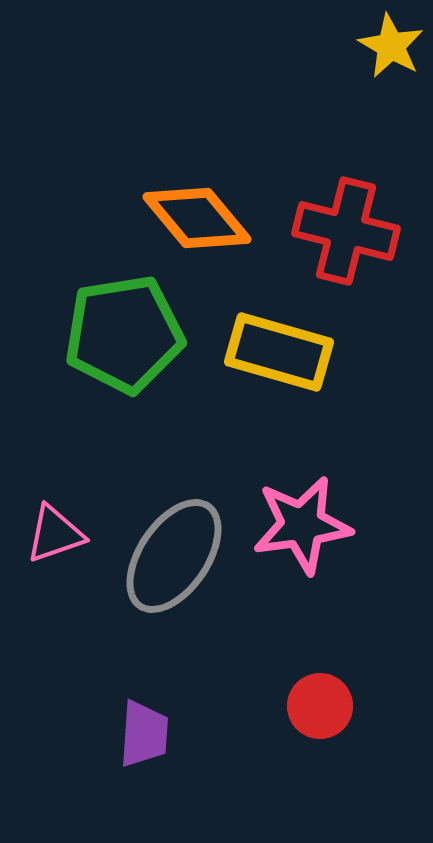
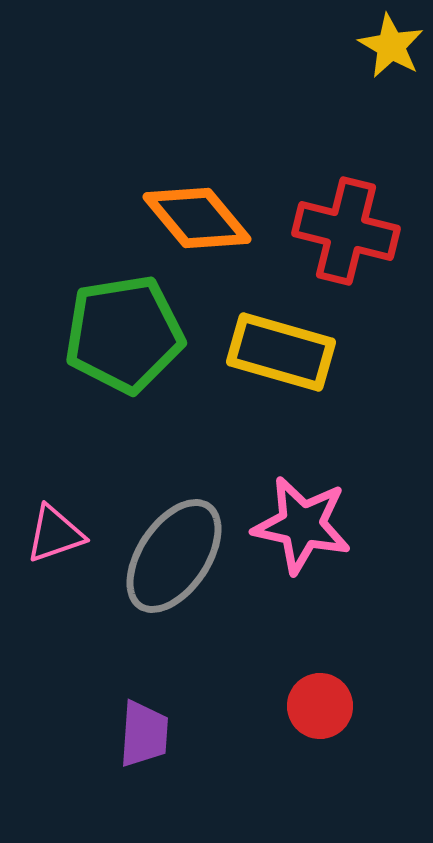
yellow rectangle: moved 2 px right
pink star: rotated 20 degrees clockwise
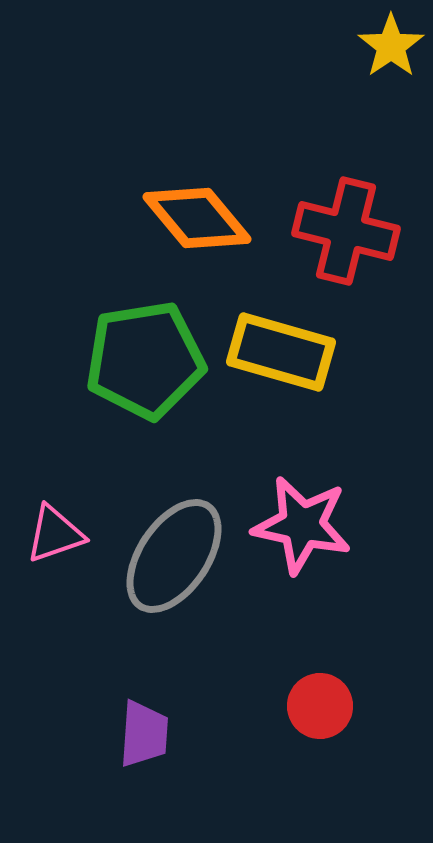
yellow star: rotated 8 degrees clockwise
green pentagon: moved 21 px right, 26 px down
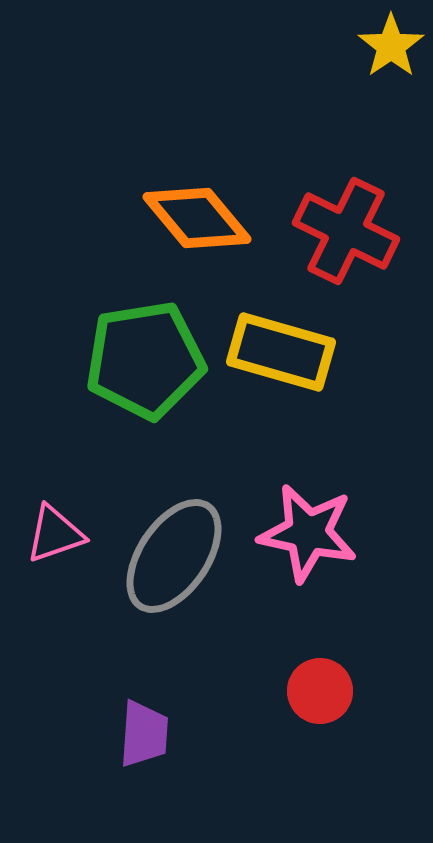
red cross: rotated 12 degrees clockwise
pink star: moved 6 px right, 8 px down
red circle: moved 15 px up
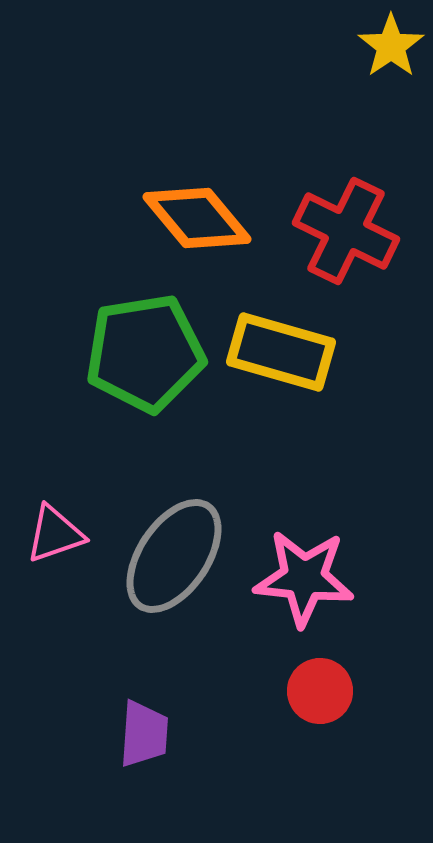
green pentagon: moved 7 px up
pink star: moved 4 px left, 45 px down; rotated 6 degrees counterclockwise
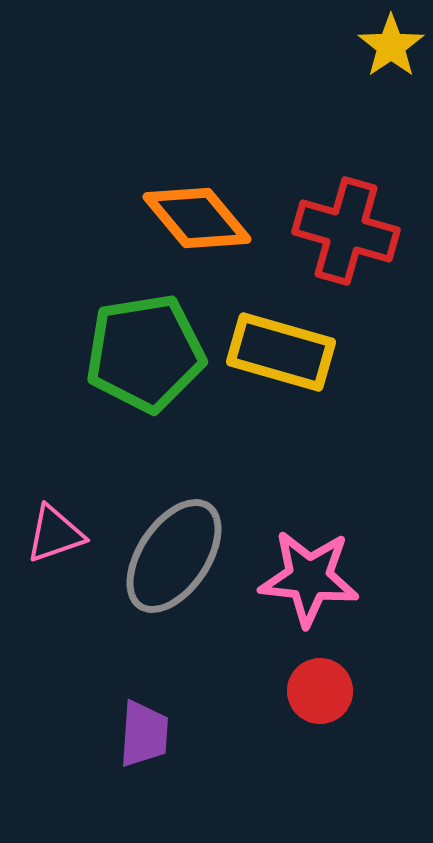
red cross: rotated 10 degrees counterclockwise
pink star: moved 5 px right
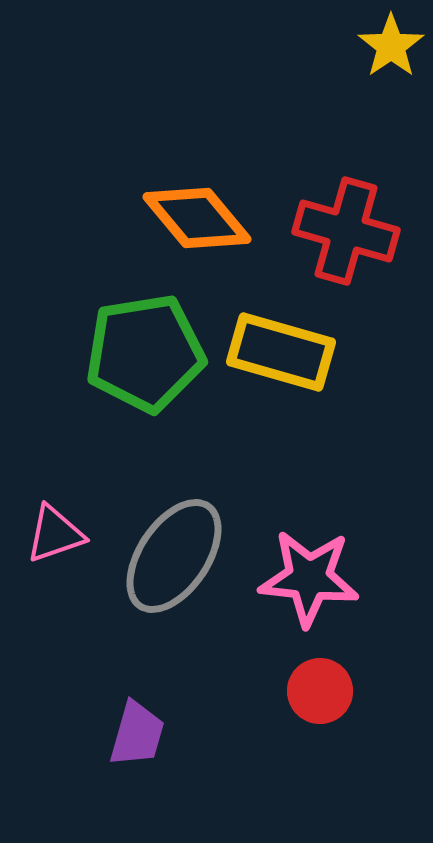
purple trapezoid: moved 7 px left; rotated 12 degrees clockwise
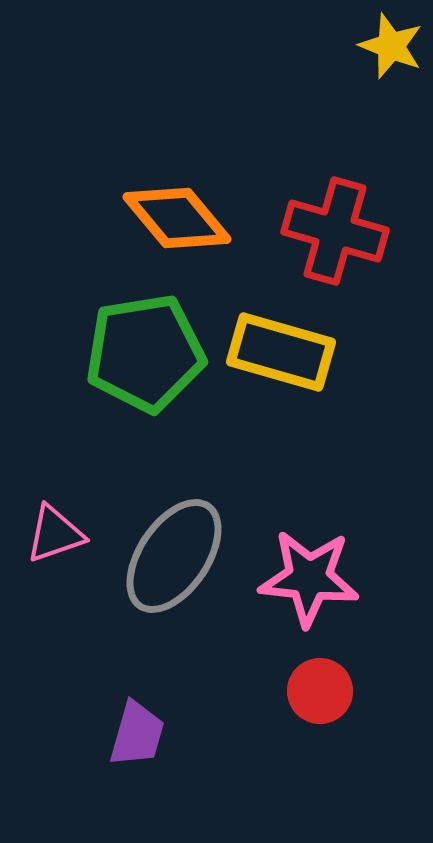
yellow star: rotated 16 degrees counterclockwise
orange diamond: moved 20 px left
red cross: moved 11 px left
